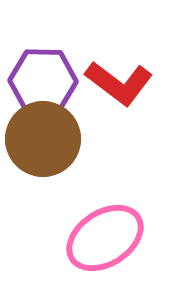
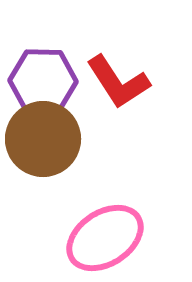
red L-shape: moved 1 px left, 1 px up; rotated 20 degrees clockwise
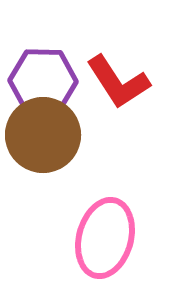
brown circle: moved 4 px up
pink ellipse: rotated 42 degrees counterclockwise
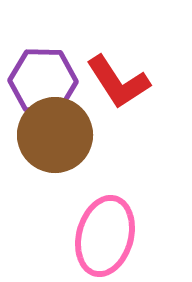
brown circle: moved 12 px right
pink ellipse: moved 2 px up
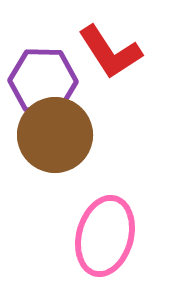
red L-shape: moved 8 px left, 30 px up
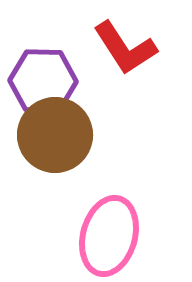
red L-shape: moved 15 px right, 4 px up
pink ellipse: moved 4 px right
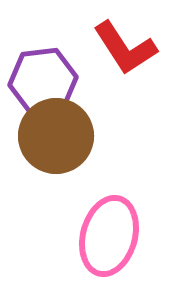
purple hexagon: rotated 8 degrees counterclockwise
brown circle: moved 1 px right, 1 px down
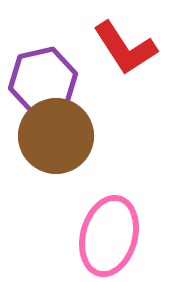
purple hexagon: rotated 6 degrees counterclockwise
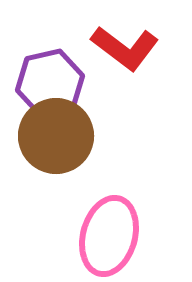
red L-shape: rotated 20 degrees counterclockwise
purple hexagon: moved 7 px right, 2 px down
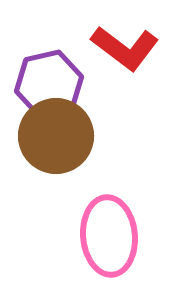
purple hexagon: moved 1 px left, 1 px down
pink ellipse: rotated 20 degrees counterclockwise
